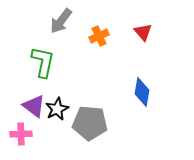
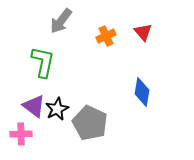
orange cross: moved 7 px right
gray pentagon: rotated 20 degrees clockwise
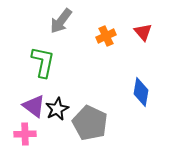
blue diamond: moved 1 px left
pink cross: moved 4 px right
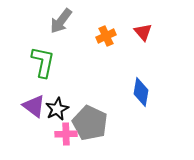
pink cross: moved 41 px right
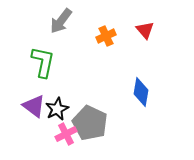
red triangle: moved 2 px right, 2 px up
pink cross: rotated 25 degrees counterclockwise
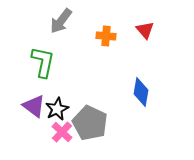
orange cross: rotated 30 degrees clockwise
pink cross: moved 4 px left, 2 px up; rotated 20 degrees counterclockwise
